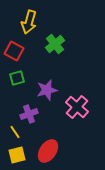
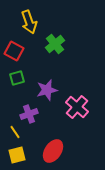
yellow arrow: rotated 35 degrees counterclockwise
red ellipse: moved 5 px right
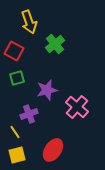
red ellipse: moved 1 px up
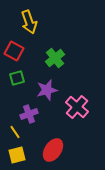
green cross: moved 14 px down
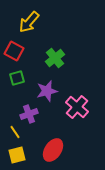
yellow arrow: rotated 60 degrees clockwise
purple star: moved 1 px down
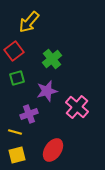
red square: rotated 24 degrees clockwise
green cross: moved 3 px left, 1 px down
yellow line: rotated 40 degrees counterclockwise
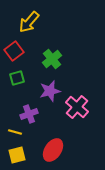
purple star: moved 3 px right
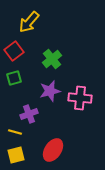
green square: moved 3 px left
pink cross: moved 3 px right, 9 px up; rotated 35 degrees counterclockwise
yellow square: moved 1 px left
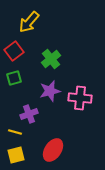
green cross: moved 1 px left
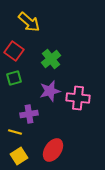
yellow arrow: rotated 90 degrees counterclockwise
red square: rotated 18 degrees counterclockwise
pink cross: moved 2 px left
purple cross: rotated 12 degrees clockwise
yellow square: moved 3 px right, 1 px down; rotated 18 degrees counterclockwise
